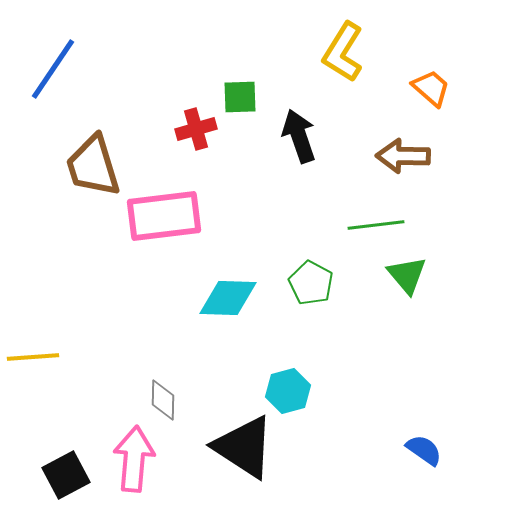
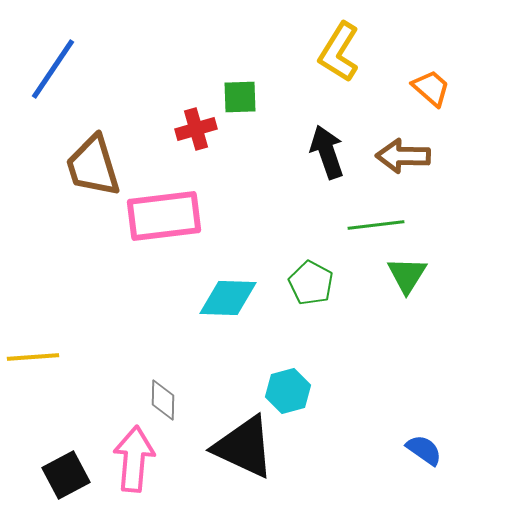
yellow L-shape: moved 4 px left
black arrow: moved 28 px right, 16 px down
green triangle: rotated 12 degrees clockwise
black triangle: rotated 8 degrees counterclockwise
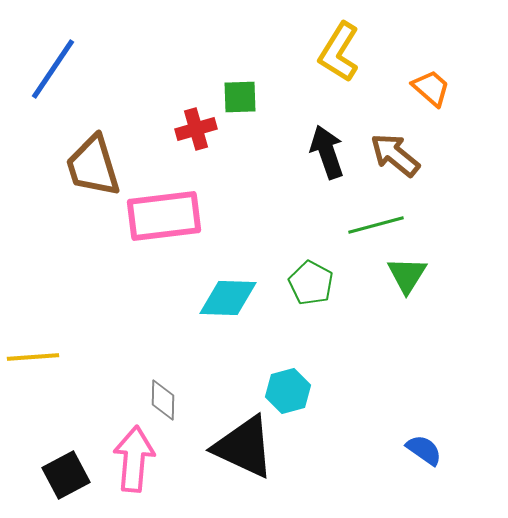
brown arrow: moved 8 px left, 1 px up; rotated 38 degrees clockwise
green line: rotated 8 degrees counterclockwise
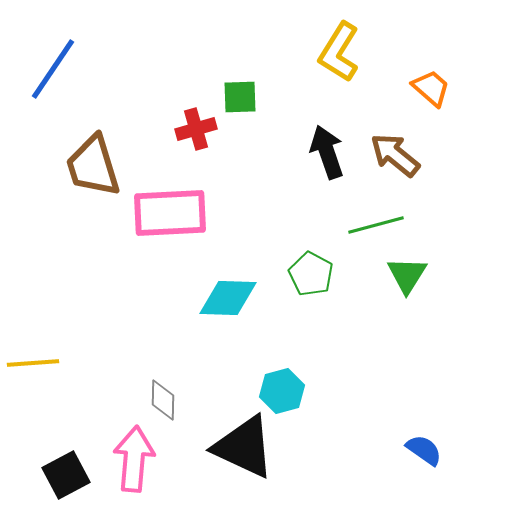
pink rectangle: moved 6 px right, 3 px up; rotated 4 degrees clockwise
green pentagon: moved 9 px up
yellow line: moved 6 px down
cyan hexagon: moved 6 px left
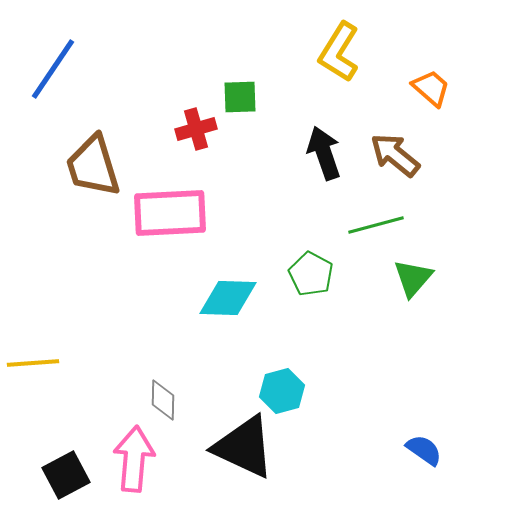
black arrow: moved 3 px left, 1 px down
green triangle: moved 6 px right, 3 px down; rotated 9 degrees clockwise
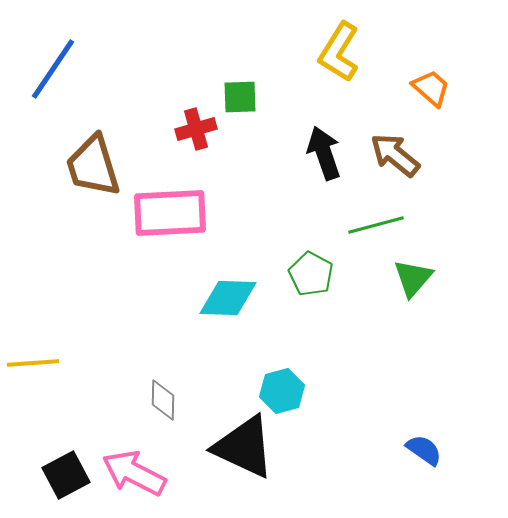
pink arrow: moved 14 px down; rotated 68 degrees counterclockwise
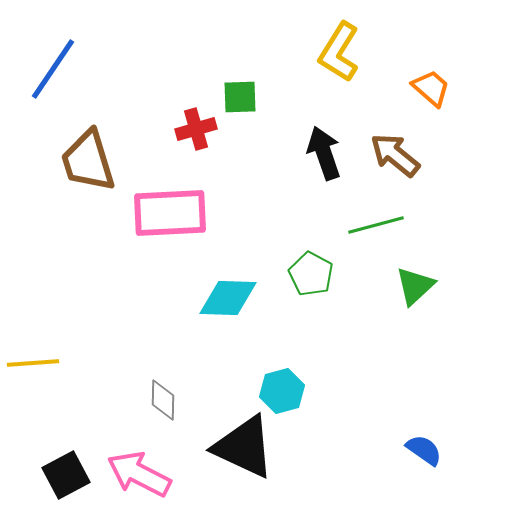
brown trapezoid: moved 5 px left, 5 px up
green triangle: moved 2 px right, 8 px down; rotated 6 degrees clockwise
pink arrow: moved 5 px right, 1 px down
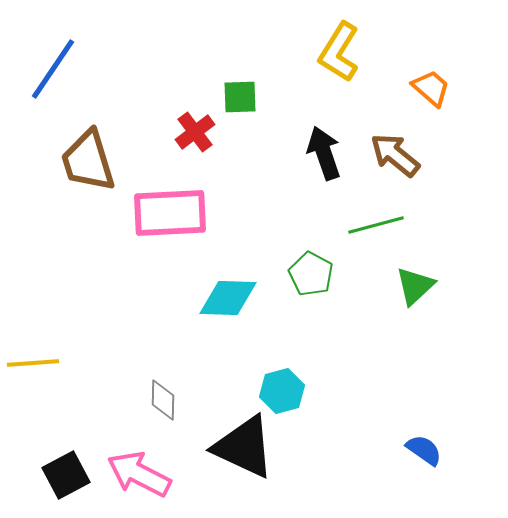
red cross: moved 1 px left, 3 px down; rotated 21 degrees counterclockwise
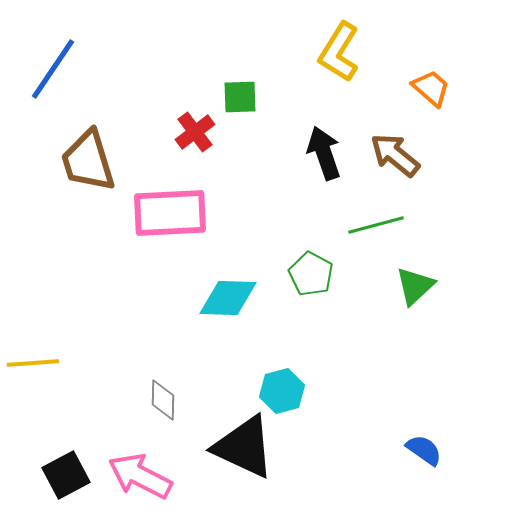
pink arrow: moved 1 px right, 2 px down
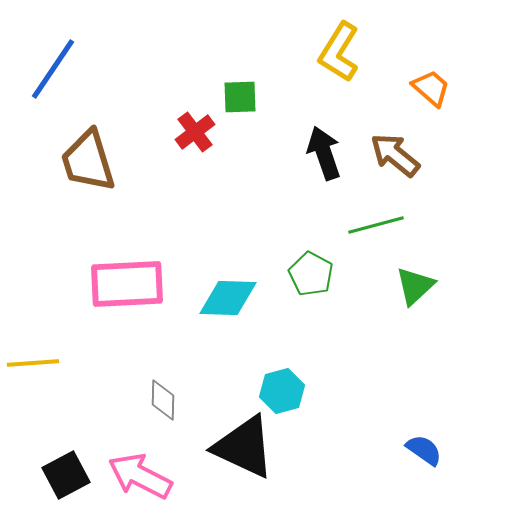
pink rectangle: moved 43 px left, 71 px down
